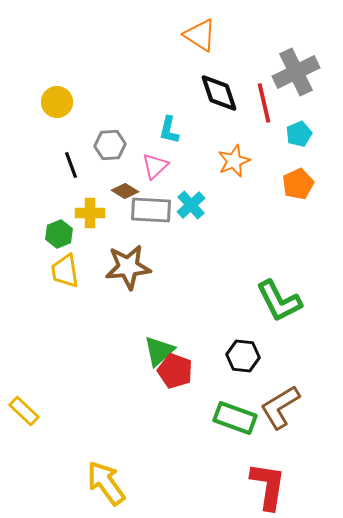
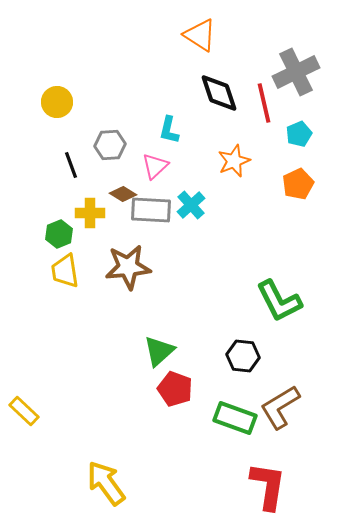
brown diamond: moved 2 px left, 3 px down
red pentagon: moved 18 px down
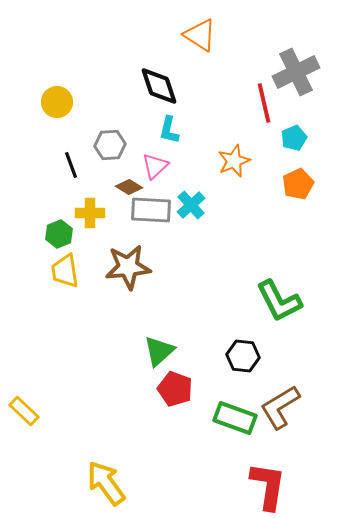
black diamond: moved 60 px left, 7 px up
cyan pentagon: moved 5 px left, 4 px down
brown diamond: moved 6 px right, 7 px up
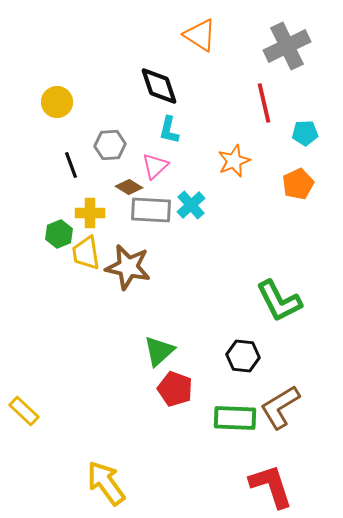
gray cross: moved 9 px left, 26 px up
cyan pentagon: moved 11 px right, 5 px up; rotated 20 degrees clockwise
brown star: rotated 18 degrees clockwise
yellow trapezoid: moved 21 px right, 18 px up
green rectangle: rotated 18 degrees counterclockwise
red L-shape: moved 3 px right; rotated 27 degrees counterclockwise
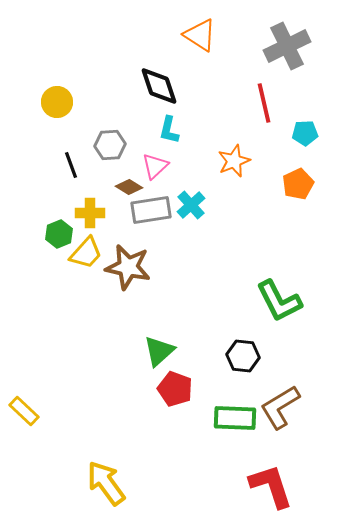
gray rectangle: rotated 12 degrees counterclockwise
yellow trapezoid: rotated 129 degrees counterclockwise
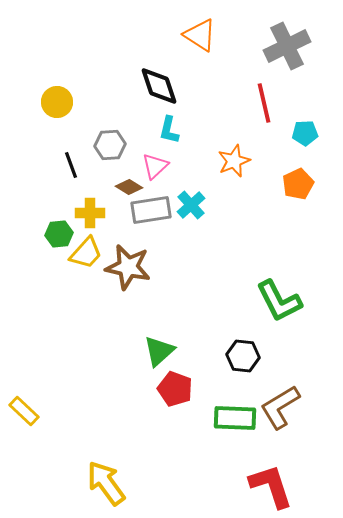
green hexagon: rotated 16 degrees clockwise
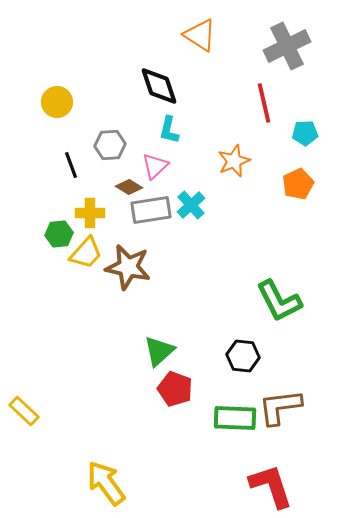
brown L-shape: rotated 24 degrees clockwise
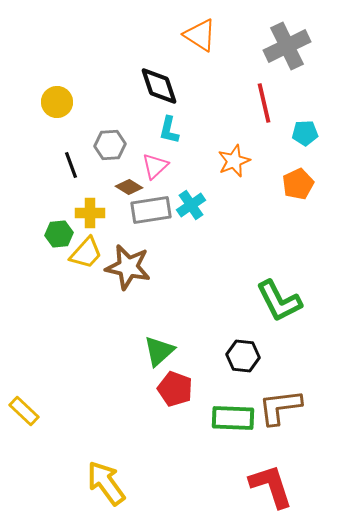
cyan cross: rotated 8 degrees clockwise
green rectangle: moved 2 px left
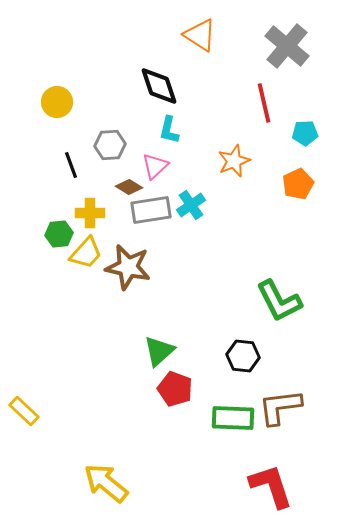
gray cross: rotated 24 degrees counterclockwise
yellow arrow: rotated 15 degrees counterclockwise
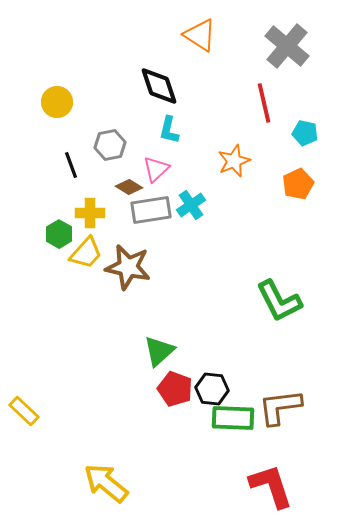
cyan pentagon: rotated 15 degrees clockwise
gray hexagon: rotated 8 degrees counterclockwise
pink triangle: moved 1 px right, 3 px down
green hexagon: rotated 24 degrees counterclockwise
black hexagon: moved 31 px left, 33 px down
